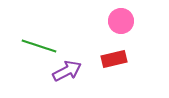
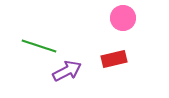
pink circle: moved 2 px right, 3 px up
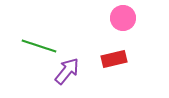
purple arrow: rotated 24 degrees counterclockwise
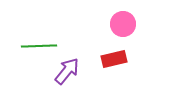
pink circle: moved 6 px down
green line: rotated 20 degrees counterclockwise
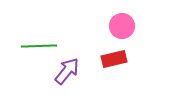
pink circle: moved 1 px left, 2 px down
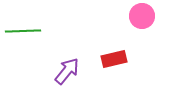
pink circle: moved 20 px right, 10 px up
green line: moved 16 px left, 15 px up
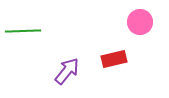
pink circle: moved 2 px left, 6 px down
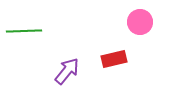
green line: moved 1 px right
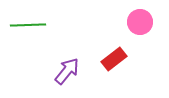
green line: moved 4 px right, 6 px up
red rectangle: rotated 25 degrees counterclockwise
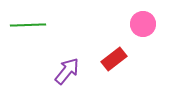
pink circle: moved 3 px right, 2 px down
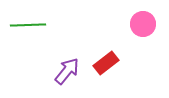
red rectangle: moved 8 px left, 4 px down
